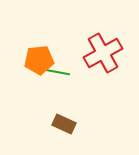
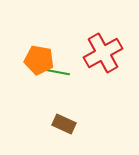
orange pentagon: rotated 16 degrees clockwise
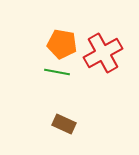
orange pentagon: moved 23 px right, 16 px up
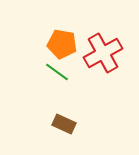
green line: rotated 25 degrees clockwise
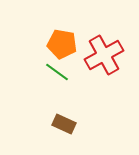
red cross: moved 1 px right, 2 px down
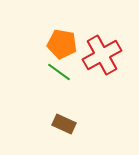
red cross: moved 2 px left
green line: moved 2 px right
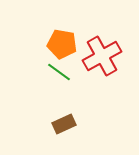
red cross: moved 1 px down
brown rectangle: rotated 50 degrees counterclockwise
